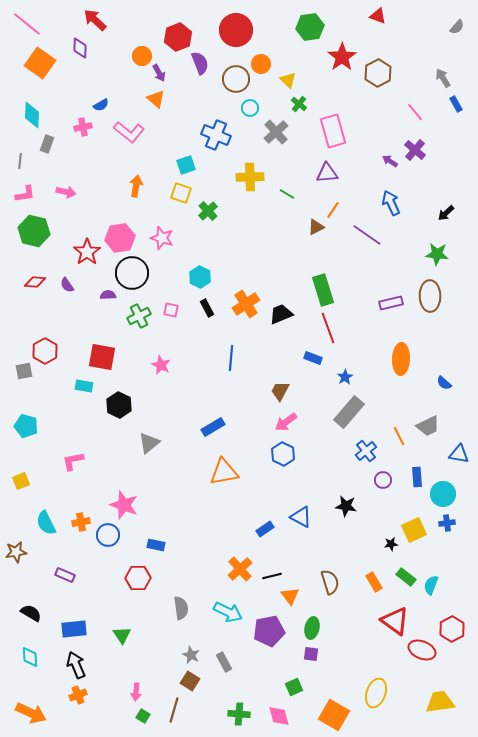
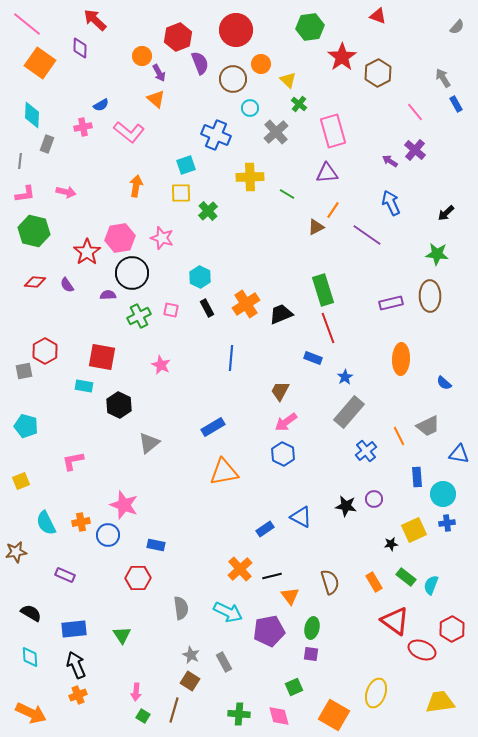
brown circle at (236, 79): moved 3 px left
yellow square at (181, 193): rotated 20 degrees counterclockwise
purple circle at (383, 480): moved 9 px left, 19 px down
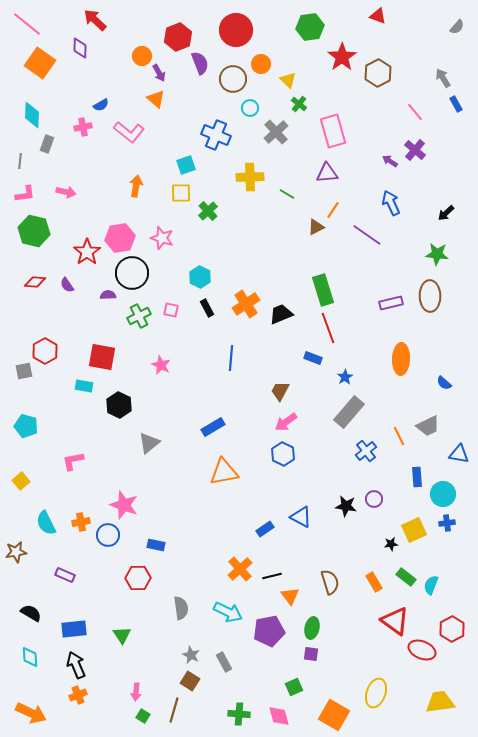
yellow square at (21, 481): rotated 18 degrees counterclockwise
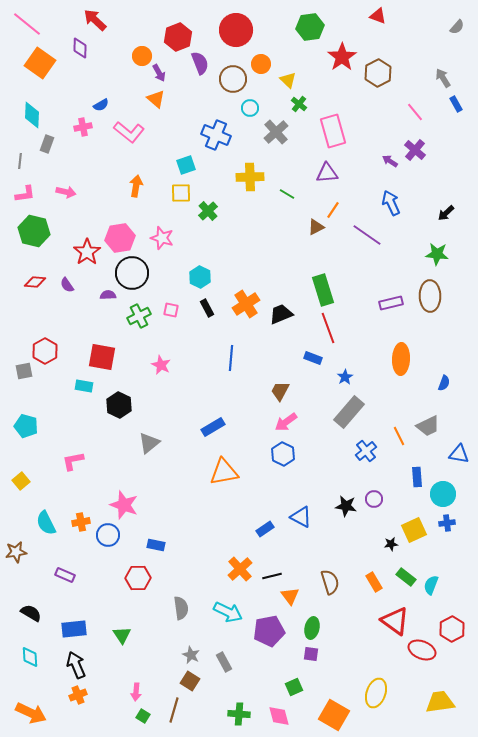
blue semicircle at (444, 383): rotated 112 degrees counterclockwise
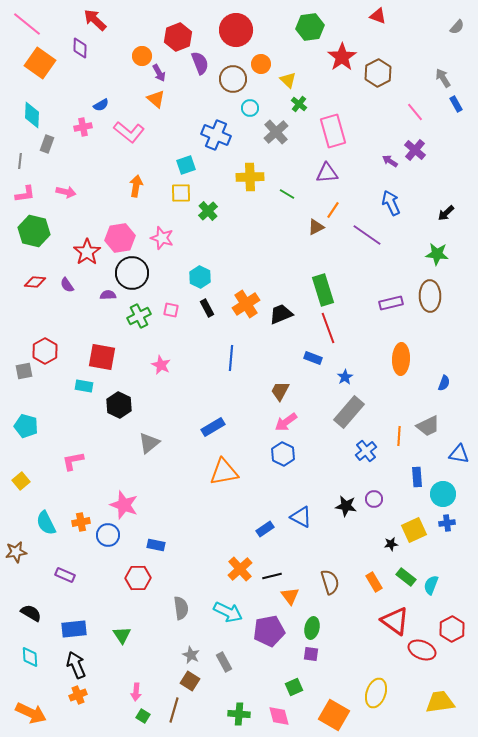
orange line at (399, 436): rotated 30 degrees clockwise
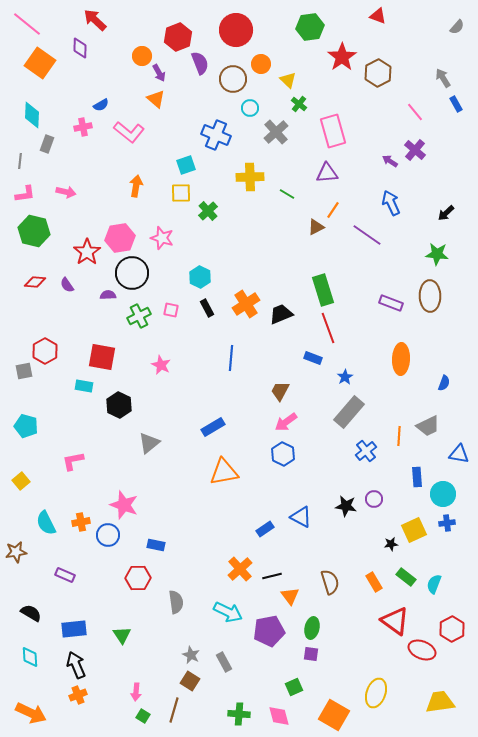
purple rectangle at (391, 303): rotated 35 degrees clockwise
cyan semicircle at (431, 585): moved 3 px right, 1 px up
gray semicircle at (181, 608): moved 5 px left, 6 px up
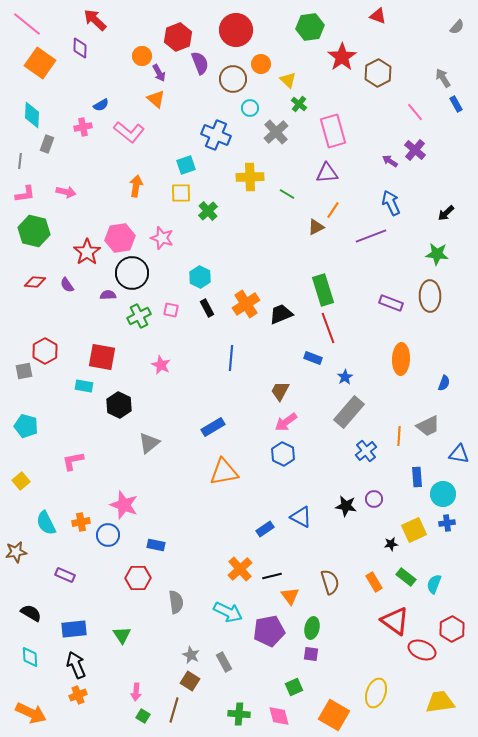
purple line at (367, 235): moved 4 px right, 1 px down; rotated 56 degrees counterclockwise
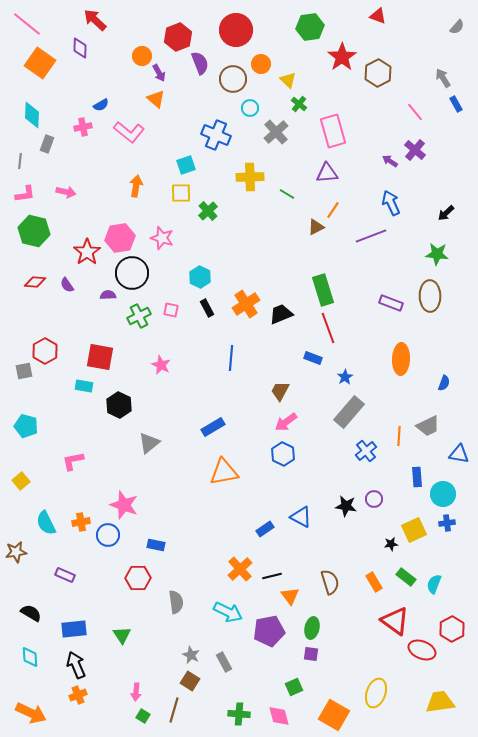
red square at (102, 357): moved 2 px left
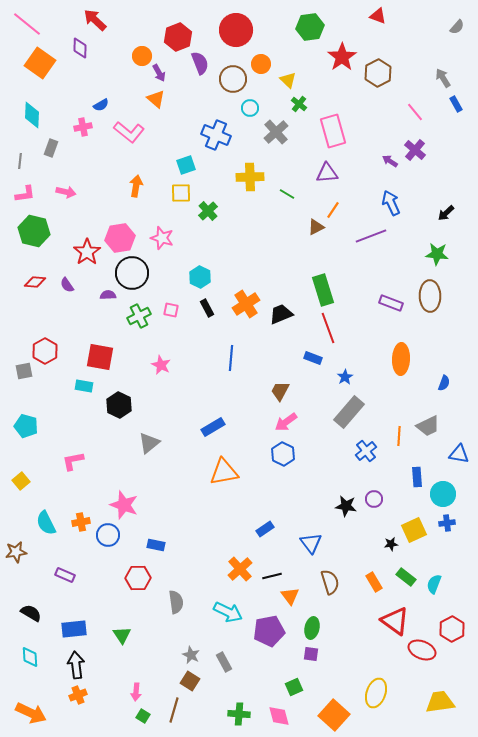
gray rectangle at (47, 144): moved 4 px right, 4 px down
blue triangle at (301, 517): moved 10 px right, 26 px down; rotated 25 degrees clockwise
black arrow at (76, 665): rotated 16 degrees clockwise
orange square at (334, 715): rotated 12 degrees clockwise
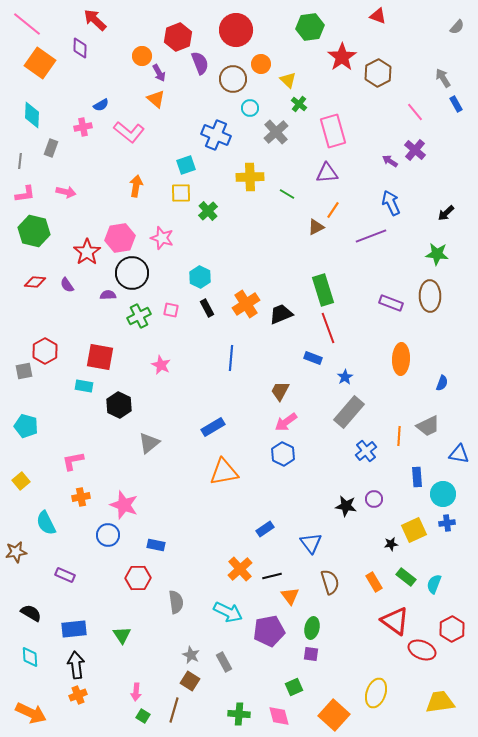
blue semicircle at (444, 383): moved 2 px left
orange cross at (81, 522): moved 25 px up
